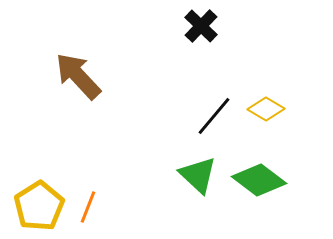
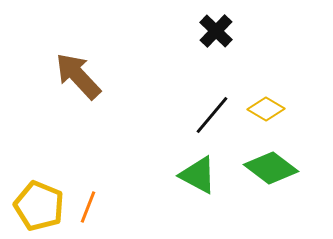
black cross: moved 15 px right, 5 px down
black line: moved 2 px left, 1 px up
green triangle: rotated 15 degrees counterclockwise
green diamond: moved 12 px right, 12 px up
yellow pentagon: rotated 18 degrees counterclockwise
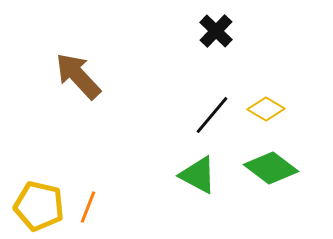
yellow pentagon: rotated 9 degrees counterclockwise
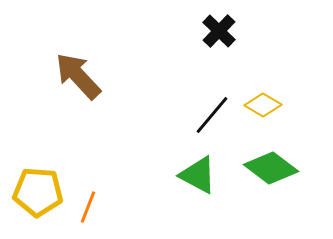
black cross: moved 3 px right
yellow diamond: moved 3 px left, 4 px up
yellow pentagon: moved 1 px left, 14 px up; rotated 9 degrees counterclockwise
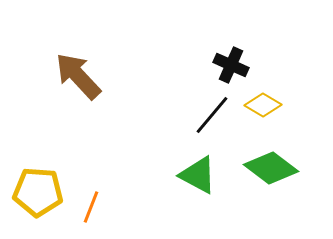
black cross: moved 12 px right, 34 px down; rotated 20 degrees counterclockwise
orange line: moved 3 px right
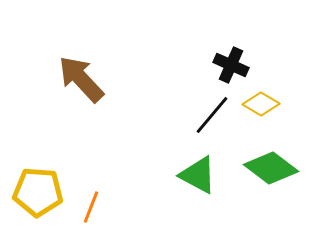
brown arrow: moved 3 px right, 3 px down
yellow diamond: moved 2 px left, 1 px up
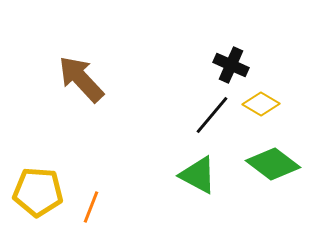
green diamond: moved 2 px right, 4 px up
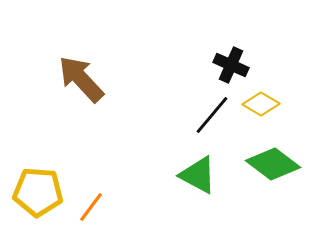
orange line: rotated 16 degrees clockwise
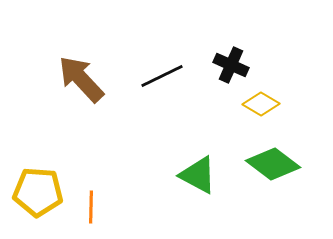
black line: moved 50 px left, 39 px up; rotated 24 degrees clockwise
orange line: rotated 36 degrees counterclockwise
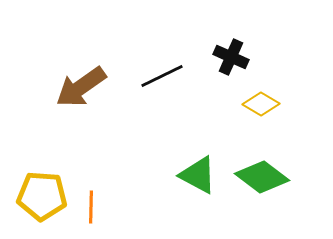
black cross: moved 8 px up
brown arrow: moved 8 px down; rotated 82 degrees counterclockwise
green diamond: moved 11 px left, 13 px down
yellow pentagon: moved 4 px right, 4 px down
